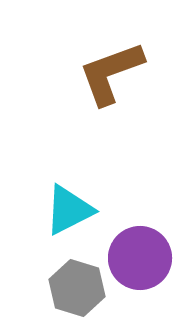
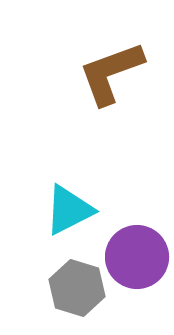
purple circle: moved 3 px left, 1 px up
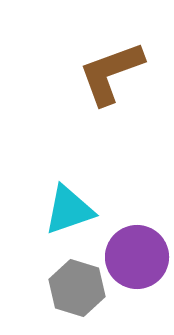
cyan triangle: rotated 8 degrees clockwise
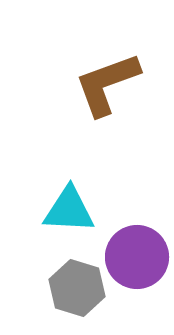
brown L-shape: moved 4 px left, 11 px down
cyan triangle: rotated 22 degrees clockwise
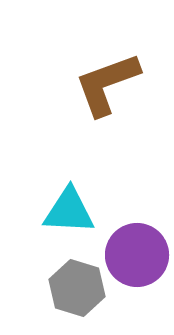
cyan triangle: moved 1 px down
purple circle: moved 2 px up
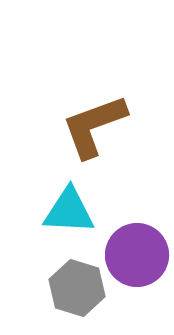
brown L-shape: moved 13 px left, 42 px down
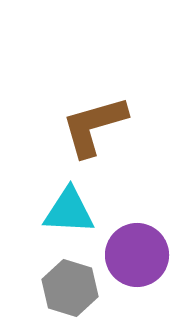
brown L-shape: rotated 4 degrees clockwise
gray hexagon: moved 7 px left
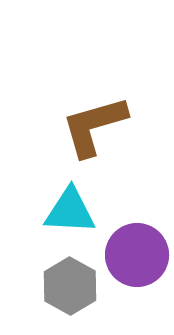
cyan triangle: moved 1 px right
gray hexagon: moved 2 px up; rotated 12 degrees clockwise
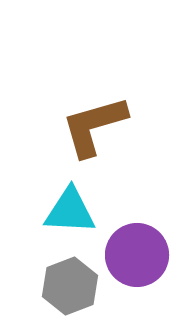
gray hexagon: rotated 10 degrees clockwise
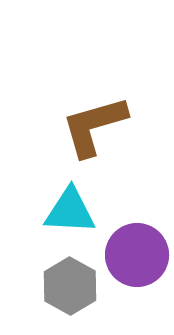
gray hexagon: rotated 10 degrees counterclockwise
